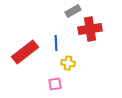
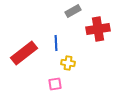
red cross: moved 8 px right
red rectangle: moved 1 px left, 1 px down
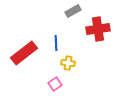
pink square: rotated 24 degrees counterclockwise
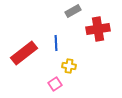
yellow cross: moved 1 px right, 3 px down
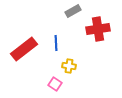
red rectangle: moved 4 px up
pink square: rotated 24 degrees counterclockwise
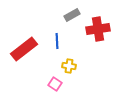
gray rectangle: moved 1 px left, 4 px down
blue line: moved 1 px right, 2 px up
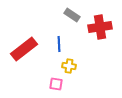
gray rectangle: rotated 63 degrees clockwise
red cross: moved 2 px right, 2 px up
blue line: moved 2 px right, 3 px down
pink square: moved 1 px right; rotated 24 degrees counterclockwise
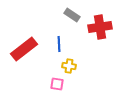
pink square: moved 1 px right
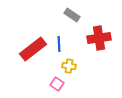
red cross: moved 1 px left, 11 px down
red rectangle: moved 9 px right
pink square: rotated 24 degrees clockwise
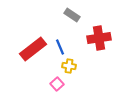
blue line: moved 1 px right, 3 px down; rotated 21 degrees counterclockwise
pink square: rotated 16 degrees clockwise
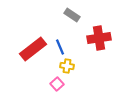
yellow cross: moved 2 px left
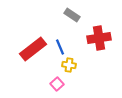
yellow cross: moved 2 px right, 1 px up
